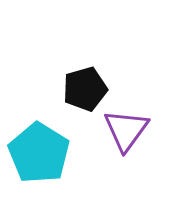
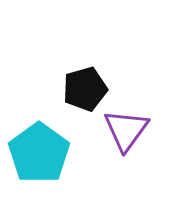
cyan pentagon: rotated 4 degrees clockwise
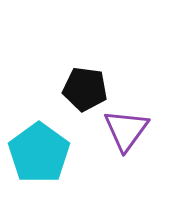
black pentagon: rotated 24 degrees clockwise
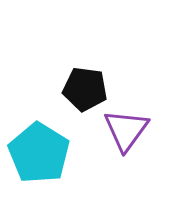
cyan pentagon: rotated 4 degrees counterclockwise
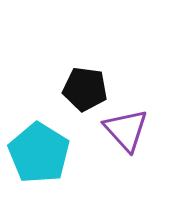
purple triangle: rotated 18 degrees counterclockwise
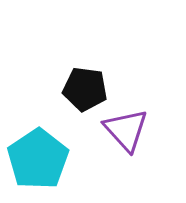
cyan pentagon: moved 1 px left, 6 px down; rotated 6 degrees clockwise
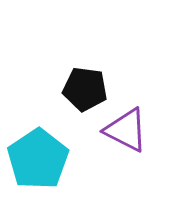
purple triangle: rotated 21 degrees counterclockwise
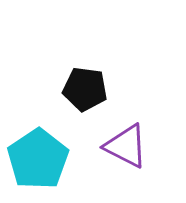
purple triangle: moved 16 px down
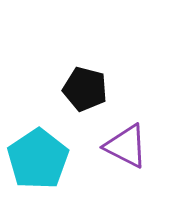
black pentagon: rotated 6 degrees clockwise
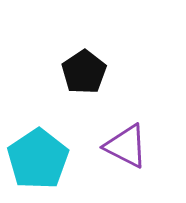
black pentagon: moved 1 px left, 17 px up; rotated 24 degrees clockwise
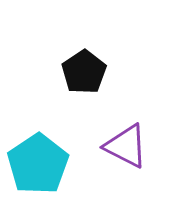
cyan pentagon: moved 5 px down
